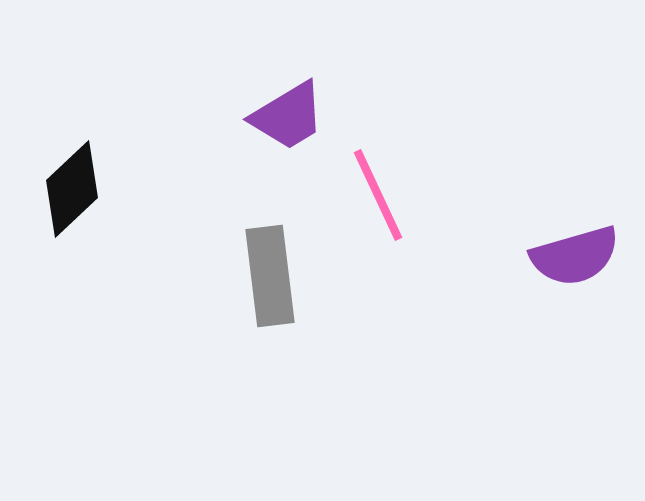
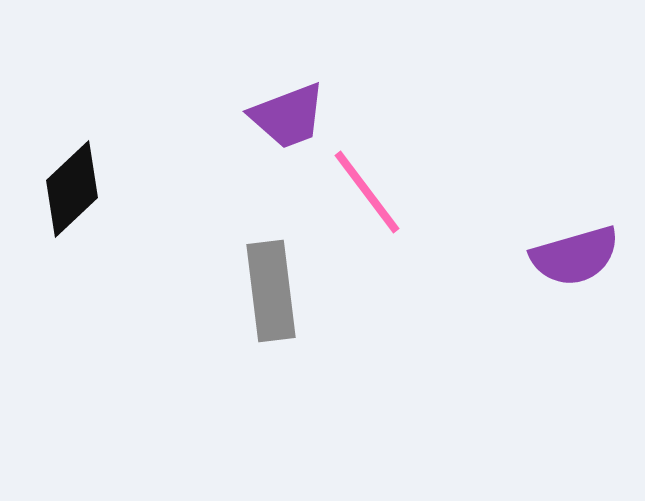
purple trapezoid: rotated 10 degrees clockwise
pink line: moved 11 px left, 3 px up; rotated 12 degrees counterclockwise
gray rectangle: moved 1 px right, 15 px down
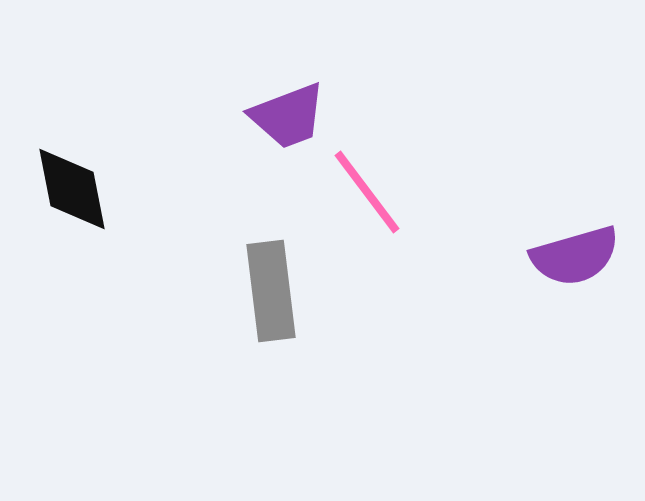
black diamond: rotated 58 degrees counterclockwise
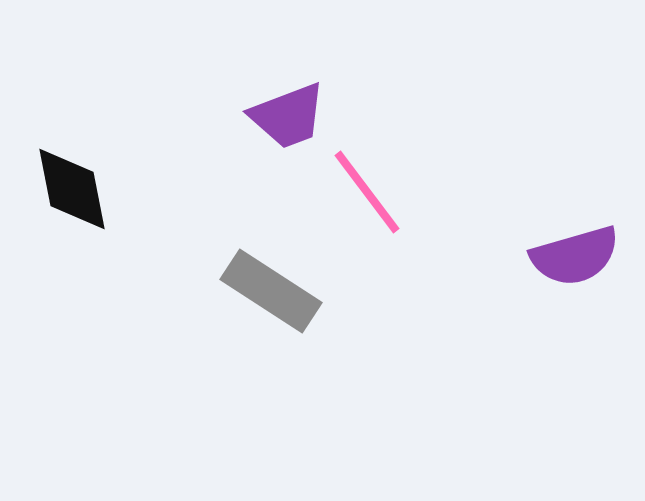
gray rectangle: rotated 50 degrees counterclockwise
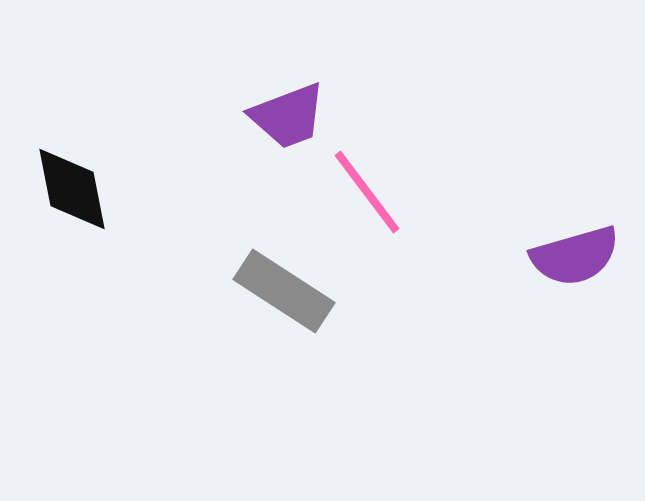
gray rectangle: moved 13 px right
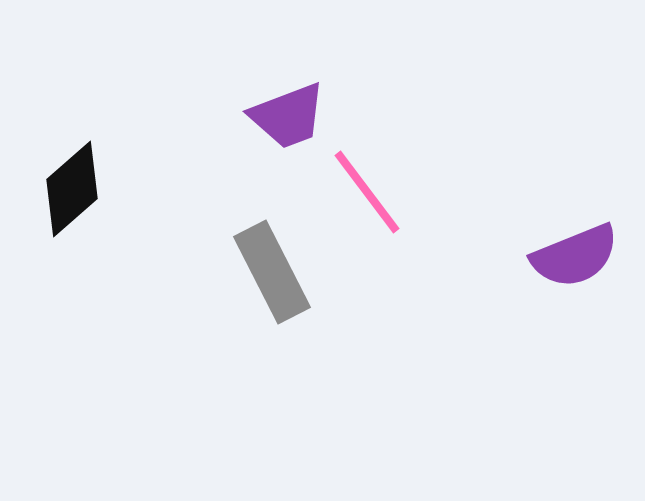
black diamond: rotated 60 degrees clockwise
purple semicircle: rotated 6 degrees counterclockwise
gray rectangle: moved 12 px left, 19 px up; rotated 30 degrees clockwise
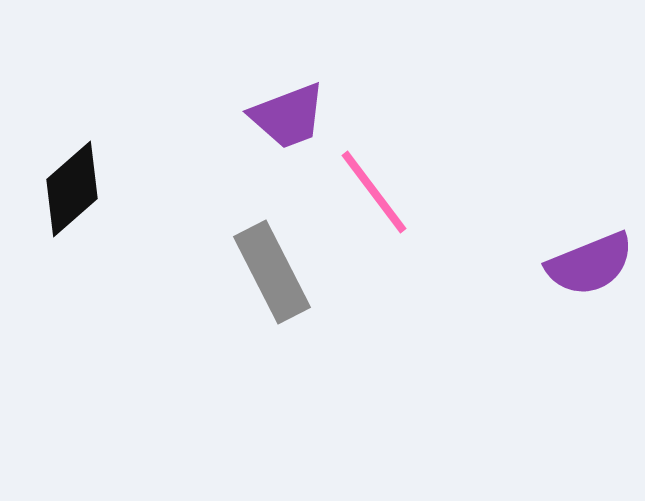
pink line: moved 7 px right
purple semicircle: moved 15 px right, 8 px down
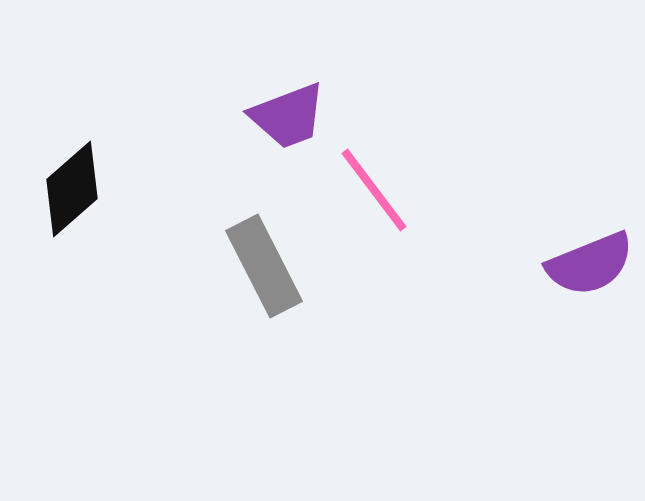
pink line: moved 2 px up
gray rectangle: moved 8 px left, 6 px up
